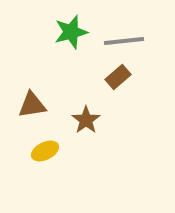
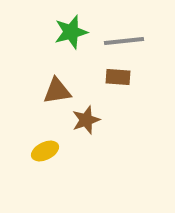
brown rectangle: rotated 45 degrees clockwise
brown triangle: moved 25 px right, 14 px up
brown star: rotated 16 degrees clockwise
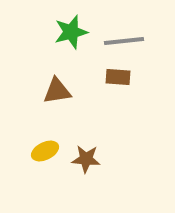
brown star: moved 39 px down; rotated 24 degrees clockwise
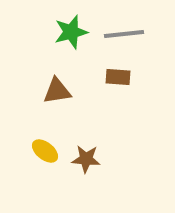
gray line: moved 7 px up
yellow ellipse: rotated 64 degrees clockwise
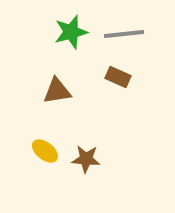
brown rectangle: rotated 20 degrees clockwise
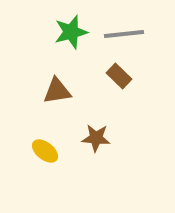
brown rectangle: moved 1 px right, 1 px up; rotated 20 degrees clockwise
brown star: moved 10 px right, 21 px up
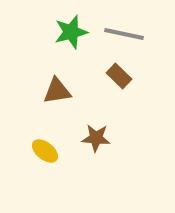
gray line: rotated 18 degrees clockwise
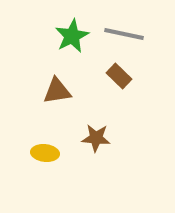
green star: moved 1 px right, 4 px down; rotated 12 degrees counterclockwise
yellow ellipse: moved 2 px down; rotated 32 degrees counterclockwise
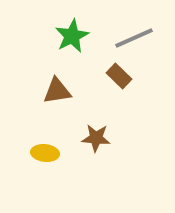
gray line: moved 10 px right, 4 px down; rotated 36 degrees counterclockwise
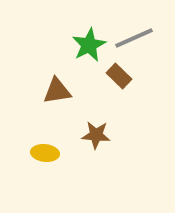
green star: moved 17 px right, 9 px down
brown star: moved 3 px up
